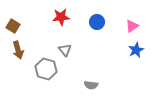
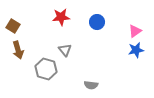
pink triangle: moved 3 px right, 5 px down
blue star: rotated 14 degrees clockwise
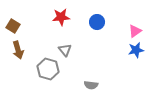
gray hexagon: moved 2 px right
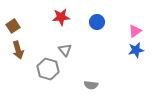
brown square: rotated 24 degrees clockwise
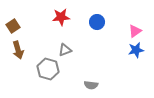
gray triangle: rotated 48 degrees clockwise
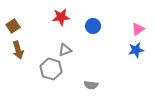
blue circle: moved 4 px left, 4 px down
pink triangle: moved 3 px right, 2 px up
gray hexagon: moved 3 px right
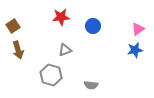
blue star: moved 1 px left
gray hexagon: moved 6 px down
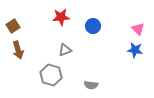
pink triangle: rotated 40 degrees counterclockwise
blue star: rotated 21 degrees clockwise
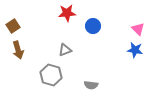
red star: moved 6 px right, 4 px up
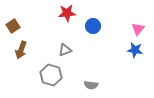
pink triangle: rotated 24 degrees clockwise
brown arrow: moved 3 px right; rotated 36 degrees clockwise
